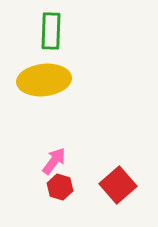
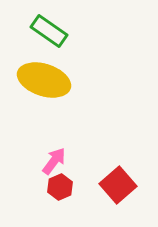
green rectangle: moved 2 px left; rotated 57 degrees counterclockwise
yellow ellipse: rotated 24 degrees clockwise
red hexagon: rotated 20 degrees clockwise
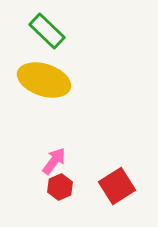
green rectangle: moved 2 px left; rotated 9 degrees clockwise
red square: moved 1 px left, 1 px down; rotated 9 degrees clockwise
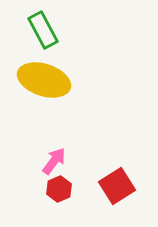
green rectangle: moved 4 px left, 1 px up; rotated 18 degrees clockwise
red hexagon: moved 1 px left, 2 px down
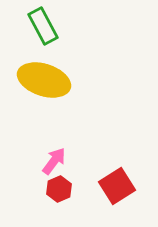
green rectangle: moved 4 px up
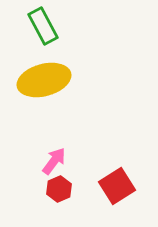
yellow ellipse: rotated 33 degrees counterclockwise
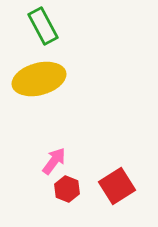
yellow ellipse: moved 5 px left, 1 px up
red hexagon: moved 8 px right; rotated 15 degrees counterclockwise
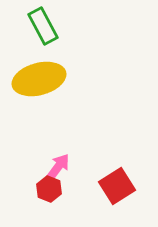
pink arrow: moved 4 px right, 6 px down
red hexagon: moved 18 px left
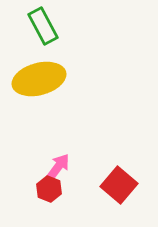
red square: moved 2 px right, 1 px up; rotated 18 degrees counterclockwise
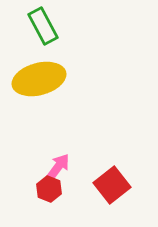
red square: moved 7 px left; rotated 12 degrees clockwise
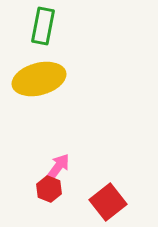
green rectangle: rotated 39 degrees clockwise
red square: moved 4 px left, 17 px down
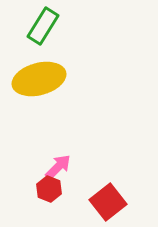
green rectangle: rotated 21 degrees clockwise
pink arrow: rotated 8 degrees clockwise
